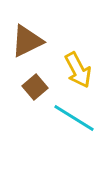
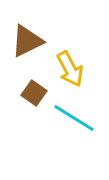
yellow arrow: moved 8 px left, 1 px up
brown square: moved 1 px left, 6 px down; rotated 15 degrees counterclockwise
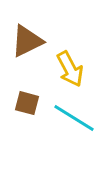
brown square: moved 7 px left, 10 px down; rotated 20 degrees counterclockwise
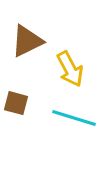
brown square: moved 11 px left
cyan line: rotated 15 degrees counterclockwise
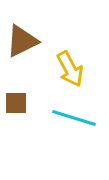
brown triangle: moved 5 px left
brown square: rotated 15 degrees counterclockwise
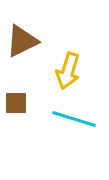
yellow arrow: moved 2 px left, 2 px down; rotated 45 degrees clockwise
cyan line: moved 1 px down
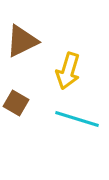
brown square: rotated 30 degrees clockwise
cyan line: moved 3 px right
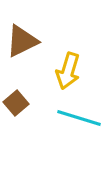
brown square: rotated 20 degrees clockwise
cyan line: moved 2 px right, 1 px up
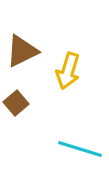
brown triangle: moved 10 px down
cyan line: moved 1 px right, 31 px down
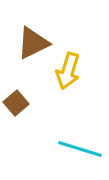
brown triangle: moved 11 px right, 8 px up
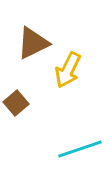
yellow arrow: moved 1 px up; rotated 9 degrees clockwise
cyan line: rotated 36 degrees counterclockwise
